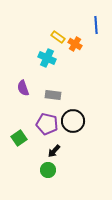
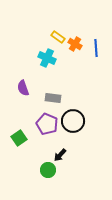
blue line: moved 23 px down
gray rectangle: moved 3 px down
purple pentagon: rotated 10 degrees clockwise
black arrow: moved 6 px right, 4 px down
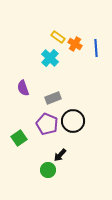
cyan cross: moved 3 px right; rotated 18 degrees clockwise
gray rectangle: rotated 28 degrees counterclockwise
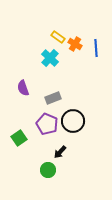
black arrow: moved 3 px up
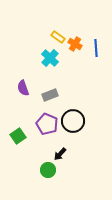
gray rectangle: moved 3 px left, 3 px up
green square: moved 1 px left, 2 px up
black arrow: moved 2 px down
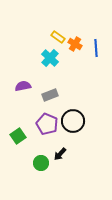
purple semicircle: moved 2 px up; rotated 98 degrees clockwise
green circle: moved 7 px left, 7 px up
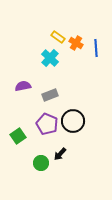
orange cross: moved 1 px right, 1 px up
